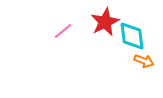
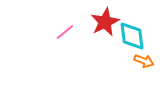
pink line: moved 2 px right, 1 px down
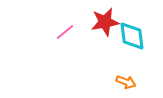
red star: rotated 16 degrees clockwise
orange arrow: moved 18 px left, 21 px down
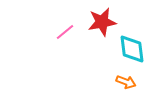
red star: moved 3 px left
cyan diamond: moved 13 px down
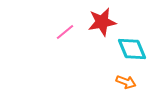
cyan diamond: rotated 16 degrees counterclockwise
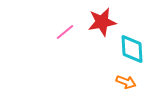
cyan diamond: rotated 20 degrees clockwise
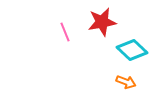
pink line: rotated 72 degrees counterclockwise
cyan diamond: moved 1 px down; rotated 44 degrees counterclockwise
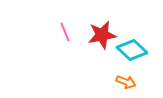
red star: moved 13 px down
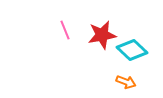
pink line: moved 2 px up
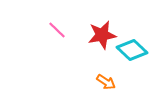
pink line: moved 8 px left; rotated 24 degrees counterclockwise
orange arrow: moved 20 px left; rotated 12 degrees clockwise
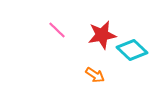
orange arrow: moved 11 px left, 7 px up
